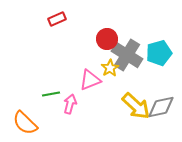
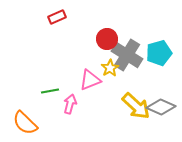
red rectangle: moved 2 px up
green line: moved 1 px left, 3 px up
gray diamond: rotated 36 degrees clockwise
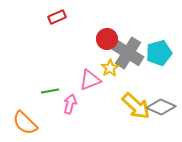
gray cross: moved 1 px right, 2 px up
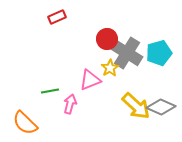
gray cross: moved 1 px left
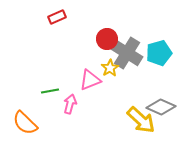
yellow arrow: moved 5 px right, 14 px down
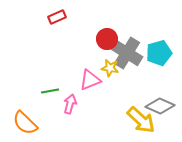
yellow star: rotated 30 degrees counterclockwise
gray diamond: moved 1 px left, 1 px up
